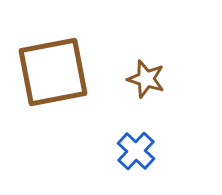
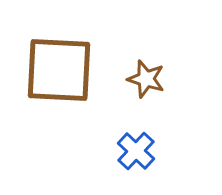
brown square: moved 6 px right, 2 px up; rotated 14 degrees clockwise
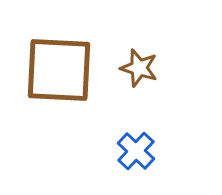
brown star: moved 7 px left, 11 px up
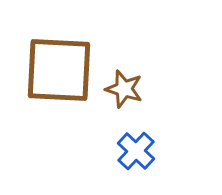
brown star: moved 15 px left, 21 px down
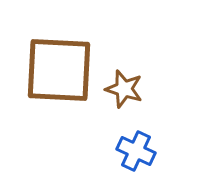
blue cross: rotated 18 degrees counterclockwise
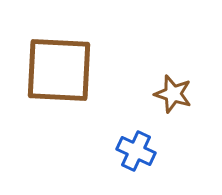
brown star: moved 49 px right, 5 px down
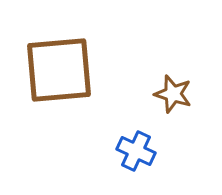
brown square: rotated 8 degrees counterclockwise
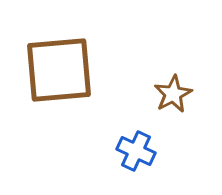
brown star: rotated 27 degrees clockwise
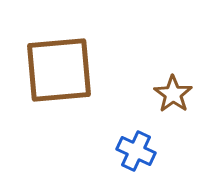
brown star: rotated 9 degrees counterclockwise
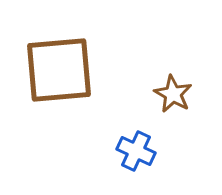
brown star: rotated 6 degrees counterclockwise
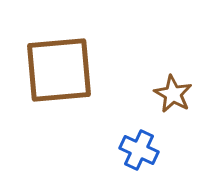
blue cross: moved 3 px right, 1 px up
